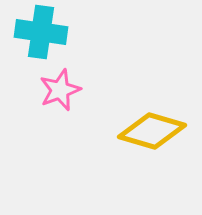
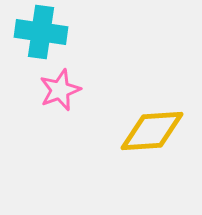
yellow diamond: rotated 20 degrees counterclockwise
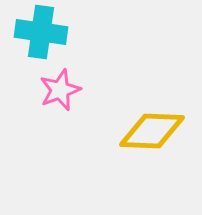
yellow diamond: rotated 6 degrees clockwise
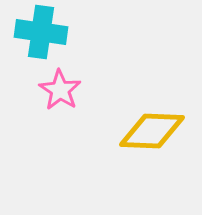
pink star: rotated 18 degrees counterclockwise
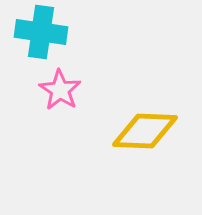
yellow diamond: moved 7 px left
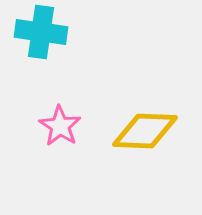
pink star: moved 36 px down
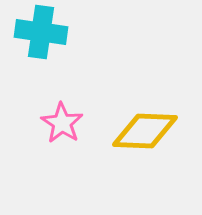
pink star: moved 2 px right, 3 px up
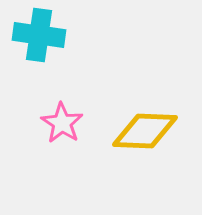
cyan cross: moved 2 px left, 3 px down
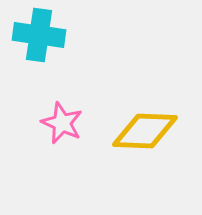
pink star: rotated 9 degrees counterclockwise
